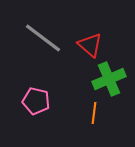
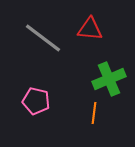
red triangle: moved 16 px up; rotated 36 degrees counterclockwise
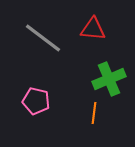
red triangle: moved 3 px right
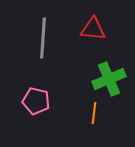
gray line: rotated 57 degrees clockwise
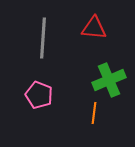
red triangle: moved 1 px right, 1 px up
green cross: moved 1 px down
pink pentagon: moved 3 px right, 6 px up; rotated 8 degrees clockwise
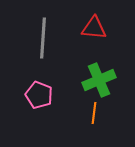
green cross: moved 10 px left
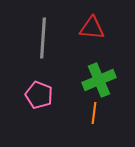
red triangle: moved 2 px left
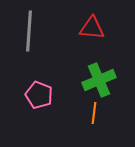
gray line: moved 14 px left, 7 px up
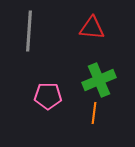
pink pentagon: moved 9 px right, 1 px down; rotated 20 degrees counterclockwise
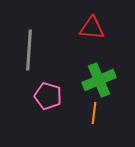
gray line: moved 19 px down
pink pentagon: rotated 16 degrees clockwise
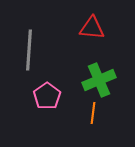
pink pentagon: moved 1 px left; rotated 20 degrees clockwise
orange line: moved 1 px left
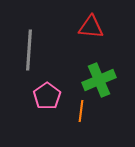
red triangle: moved 1 px left, 1 px up
orange line: moved 12 px left, 2 px up
